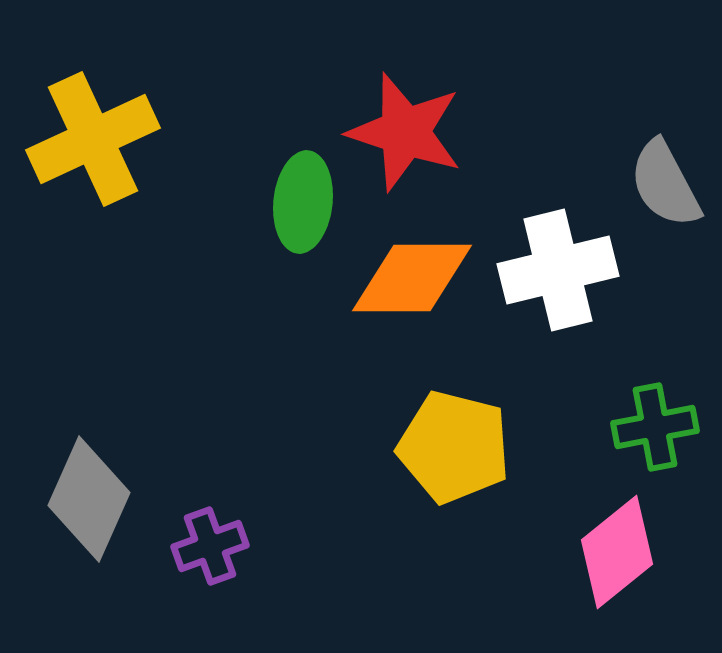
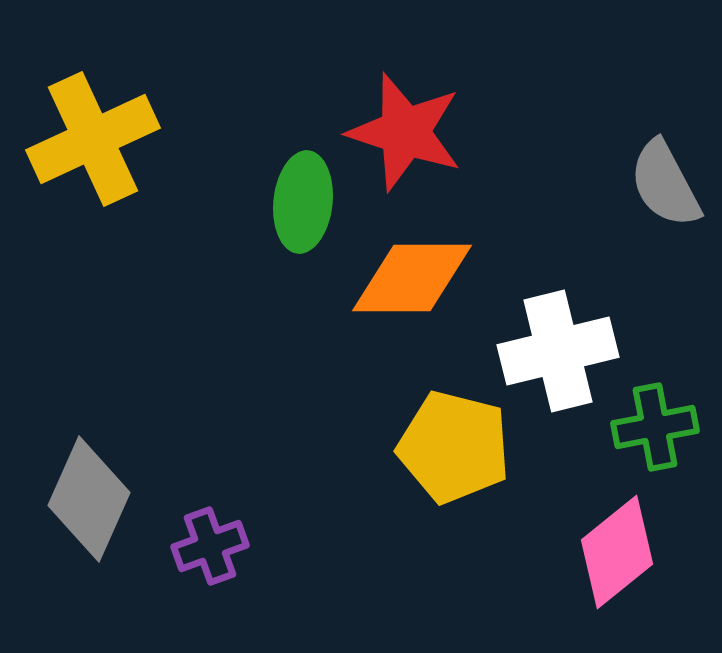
white cross: moved 81 px down
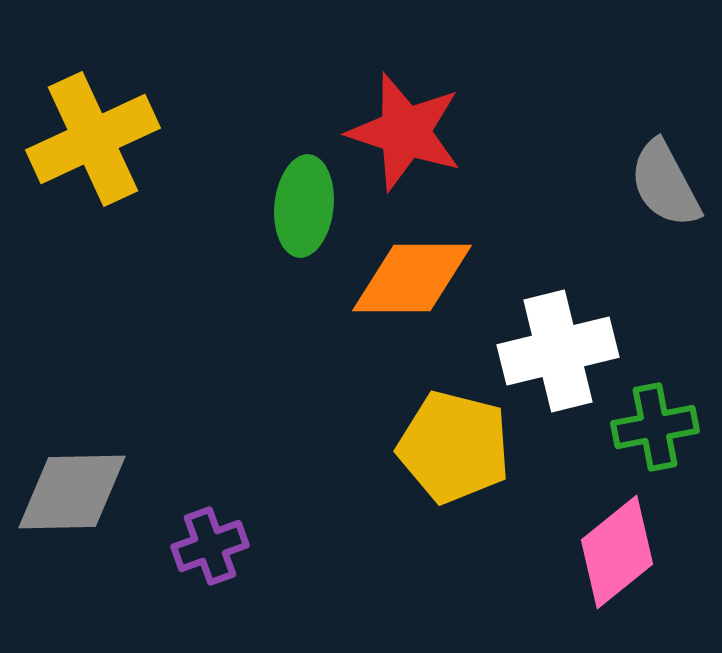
green ellipse: moved 1 px right, 4 px down
gray diamond: moved 17 px left, 7 px up; rotated 65 degrees clockwise
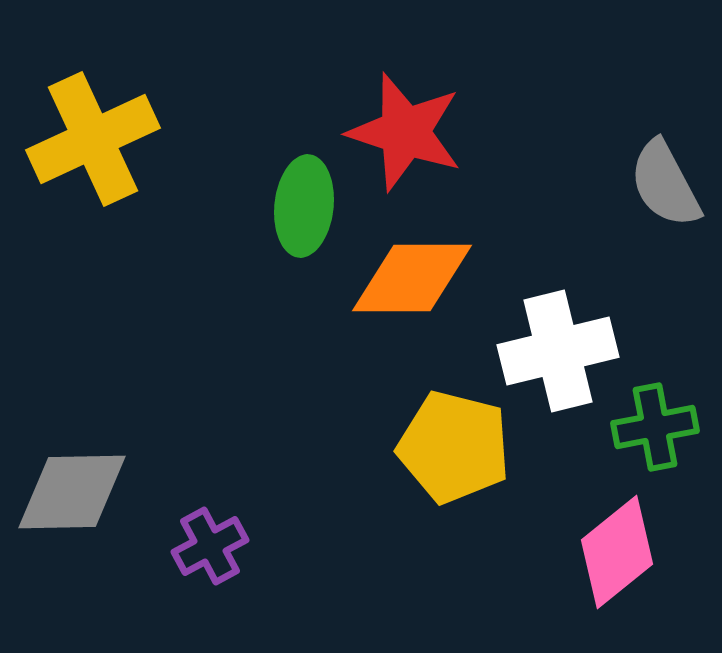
purple cross: rotated 8 degrees counterclockwise
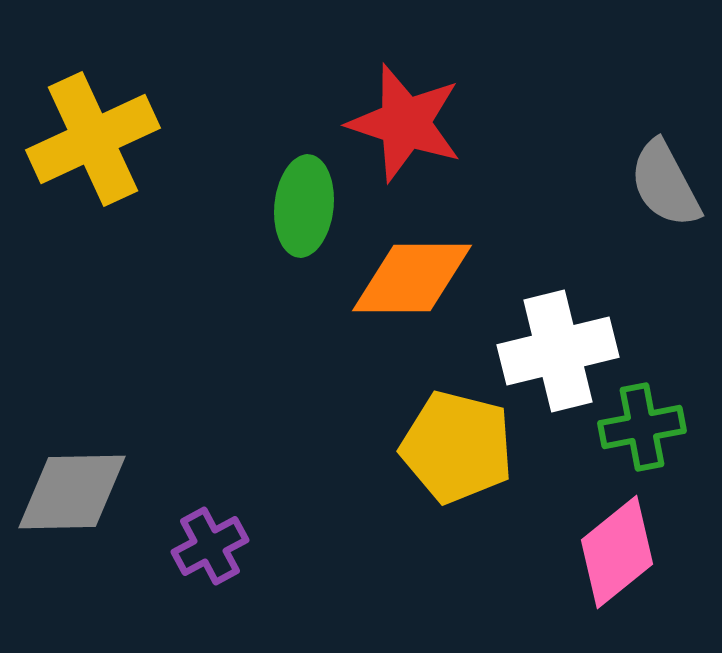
red star: moved 9 px up
green cross: moved 13 px left
yellow pentagon: moved 3 px right
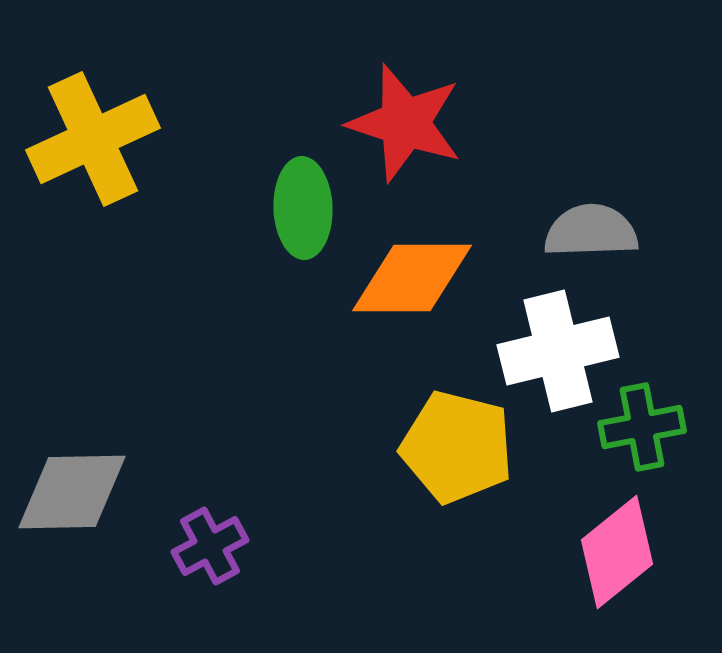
gray semicircle: moved 74 px left, 47 px down; rotated 116 degrees clockwise
green ellipse: moved 1 px left, 2 px down; rotated 8 degrees counterclockwise
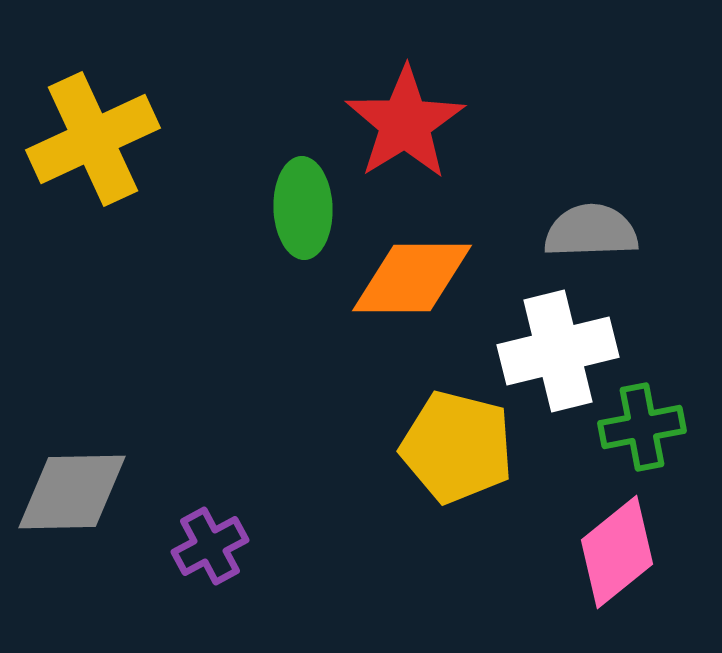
red star: rotated 22 degrees clockwise
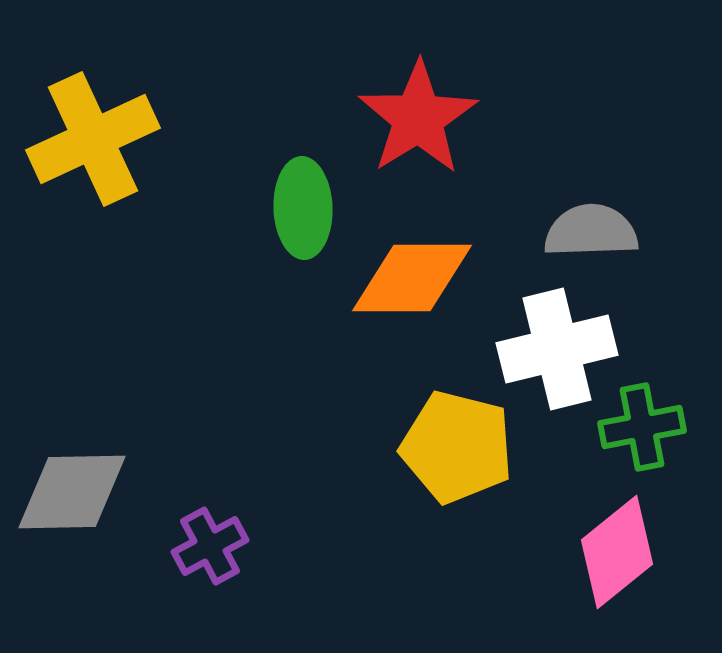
red star: moved 13 px right, 5 px up
white cross: moved 1 px left, 2 px up
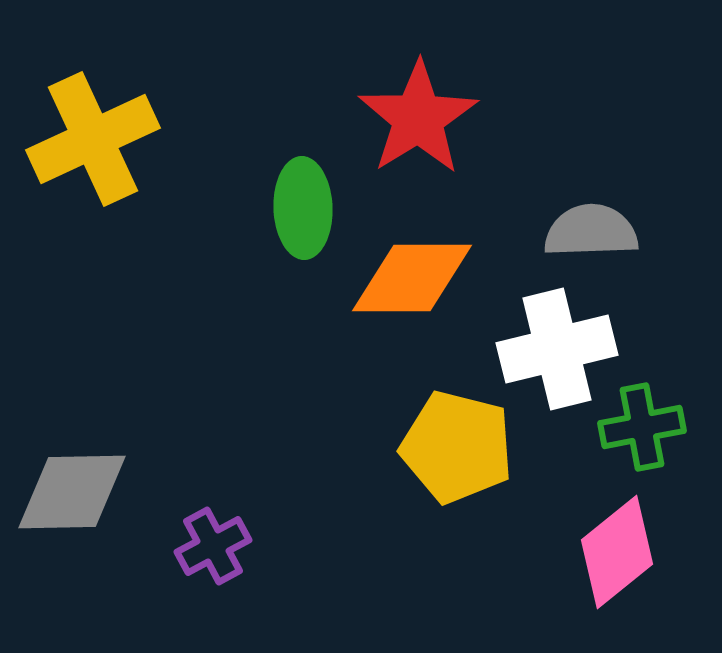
purple cross: moved 3 px right
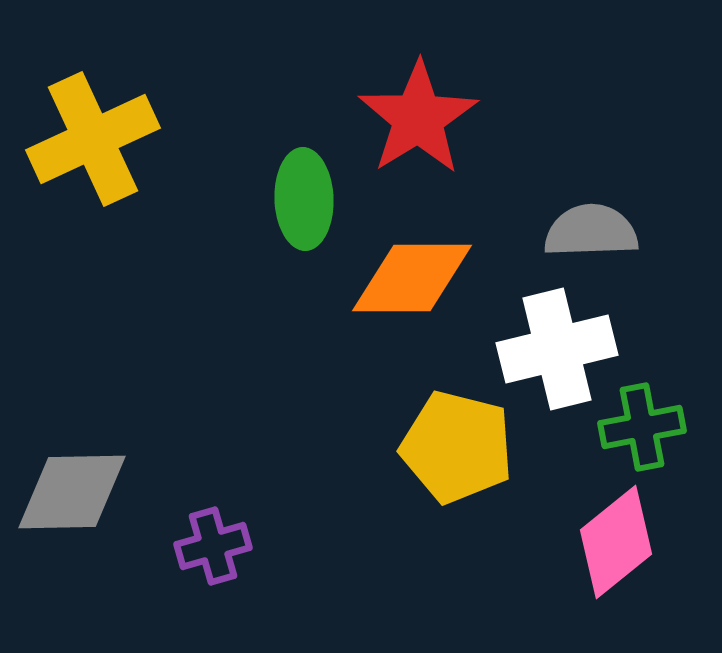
green ellipse: moved 1 px right, 9 px up
purple cross: rotated 12 degrees clockwise
pink diamond: moved 1 px left, 10 px up
